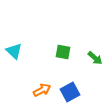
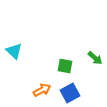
green square: moved 2 px right, 14 px down
blue square: moved 1 px down
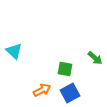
green square: moved 3 px down
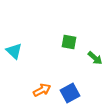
green square: moved 4 px right, 27 px up
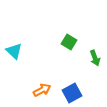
green square: rotated 21 degrees clockwise
green arrow: rotated 28 degrees clockwise
blue square: moved 2 px right
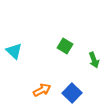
green square: moved 4 px left, 4 px down
green arrow: moved 1 px left, 2 px down
blue square: rotated 18 degrees counterclockwise
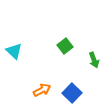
green square: rotated 21 degrees clockwise
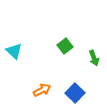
green arrow: moved 2 px up
blue square: moved 3 px right
